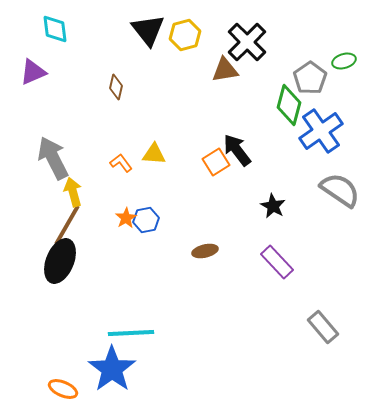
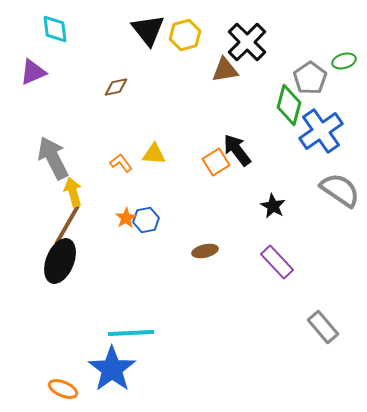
brown diamond: rotated 65 degrees clockwise
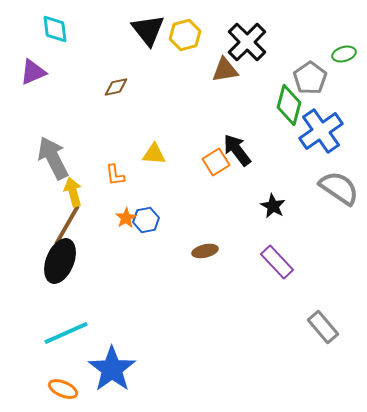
green ellipse: moved 7 px up
orange L-shape: moved 6 px left, 12 px down; rotated 150 degrees counterclockwise
gray semicircle: moved 1 px left, 2 px up
cyan line: moved 65 px left; rotated 21 degrees counterclockwise
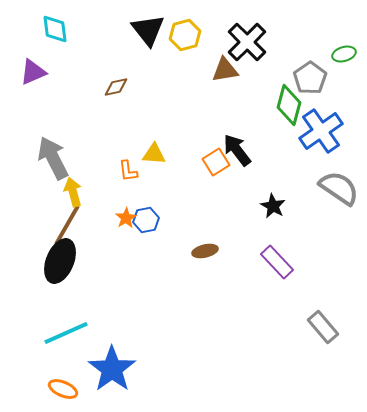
orange L-shape: moved 13 px right, 4 px up
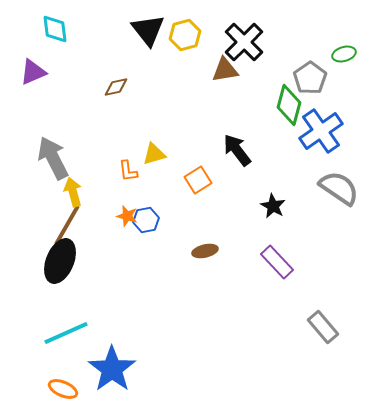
black cross: moved 3 px left
yellow triangle: rotated 20 degrees counterclockwise
orange square: moved 18 px left, 18 px down
orange star: moved 1 px right, 2 px up; rotated 25 degrees counterclockwise
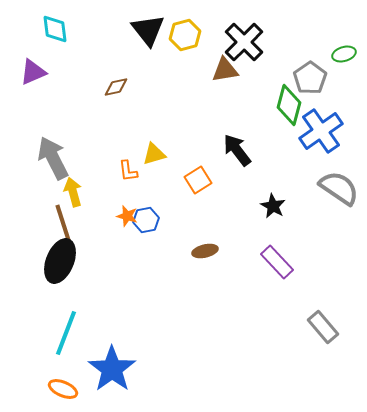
brown line: moved 3 px left, 1 px down; rotated 48 degrees counterclockwise
cyan line: rotated 45 degrees counterclockwise
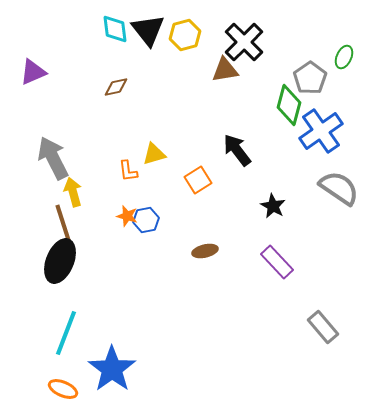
cyan diamond: moved 60 px right
green ellipse: moved 3 px down; rotated 50 degrees counterclockwise
